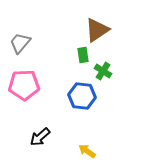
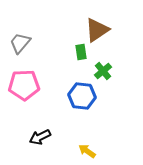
green rectangle: moved 2 px left, 3 px up
green cross: rotated 18 degrees clockwise
black arrow: rotated 15 degrees clockwise
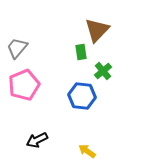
brown triangle: rotated 12 degrees counterclockwise
gray trapezoid: moved 3 px left, 5 px down
pink pentagon: rotated 20 degrees counterclockwise
black arrow: moved 3 px left, 3 px down
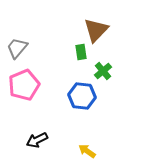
brown triangle: moved 1 px left
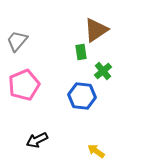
brown triangle: rotated 12 degrees clockwise
gray trapezoid: moved 7 px up
yellow arrow: moved 9 px right
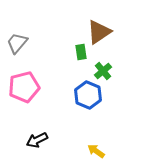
brown triangle: moved 3 px right, 2 px down
gray trapezoid: moved 2 px down
pink pentagon: moved 2 px down; rotated 8 degrees clockwise
blue hexagon: moved 6 px right, 1 px up; rotated 16 degrees clockwise
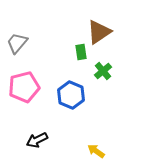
blue hexagon: moved 17 px left
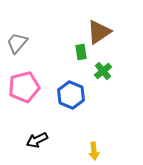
yellow arrow: moved 2 px left; rotated 132 degrees counterclockwise
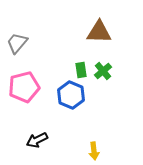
brown triangle: rotated 36 degrees clockwise
green rectangle: moved 18 px down
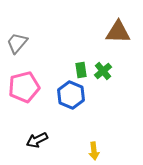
brown triangle: moved 19 px right
